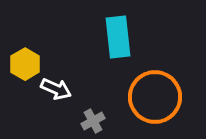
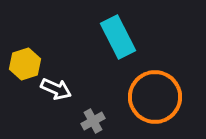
cyan rectangle: rotated 21 degrees counterclockwise
yellow hexagon: rotated 12 degrees clockwise
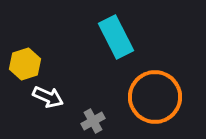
cyan rectangle: moved 2 px left
white arrow: moved 8 px left, 8 px down
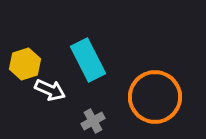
cyan rectangle: moved 28 px left, 23 px down
white arrow: moved 2 px right, 7 px up
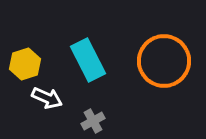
white arrow: moved 3 px left, 8 px down
orange circle: moved 9 px right, 36 px up
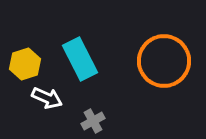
cyan rectangle: moved 8 px left, 1 px up
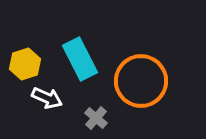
orange circle: moved 23 px left, 20 px down
gray cross: moved 3 px right, 3 px up; rotated 20 degrees counterclockwise
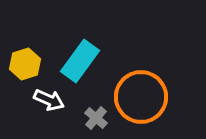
cyan rectangle: moved 2 px down; rotated 63 degrees clockwise
orange circle: moved 16 px down
white arrow: moved 2 px right, 2 px down
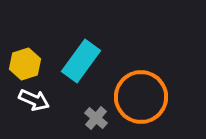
cyan rectangle: moved 1 px right
white arrow: moved 15 px left
